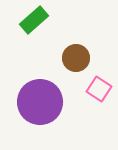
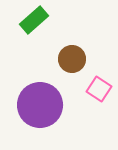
brown circle: moved 4 px left, 1 px down
purple circle: moved 3 px down
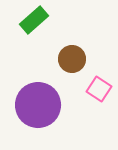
purple circle: moved 2 px left
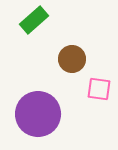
pink square: rotated 25 degrees counterclockwise
purple circle: moved 9 px down
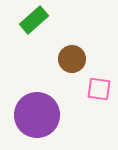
purple circle: moved 1 px left, 1 px down
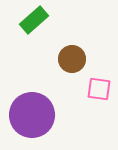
purple circle: moved 5 px left
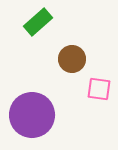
green rectangle: moved 4 px right, 2 px down
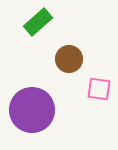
brown circle: moved 3 px left
purple circle: moved 5 px up
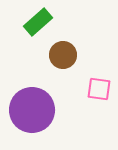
brown circle: moved 6 px left, 4 px up
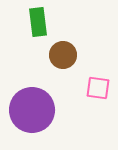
green rectangle: rotated 56 degrees counterclockwise
pink square: moved 1 px left, 1 px up
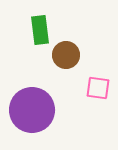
green rectangle: moved 2 px right, 8 px down
brown circle: moved 3 px right
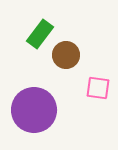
green rectangle: moved 4 px down; rotated 44 degrees clockwise
purple circle: moved 2 px right
